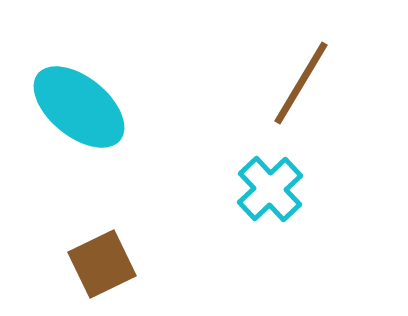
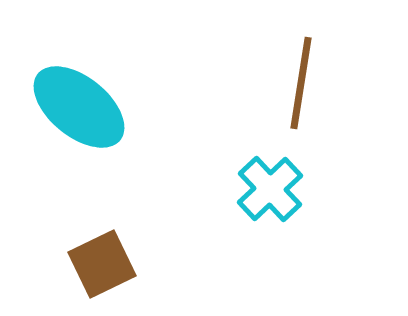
brown line: rotated 22 degrees counterclockwise
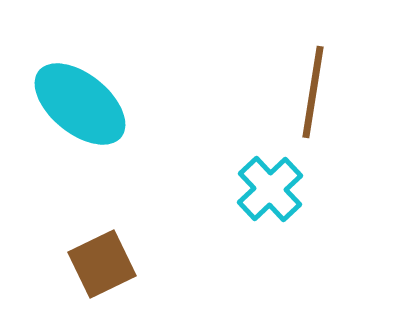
brown line: moved 12 px right, 9 px down
cyan ellipse: moved 1 px right, 3 px up
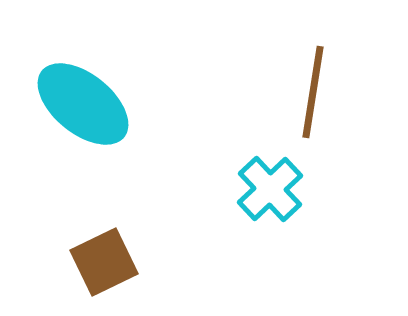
cyan ellipse: moved 3 px right
brown square: moved 2 px right, 2 px up
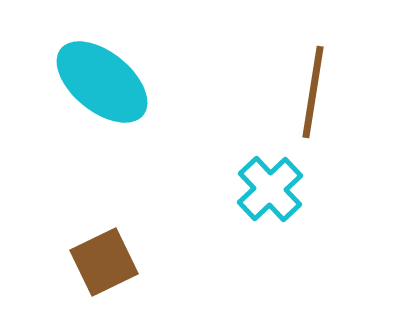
cyan ellipse: moved 19 px right, 22 px up
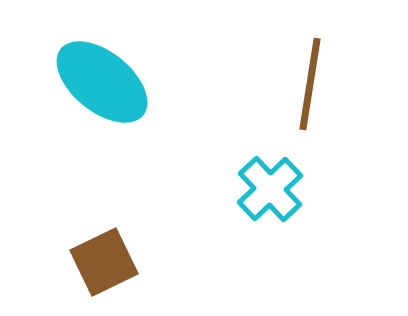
brown line: moved 3 px left, 8 px up
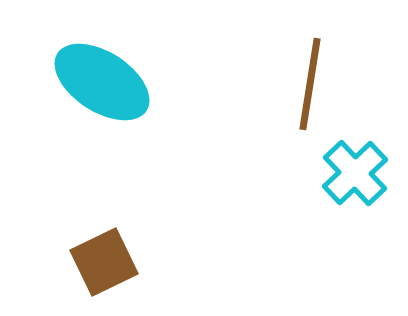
cyan ellipse: rotated 6 degrees counterclockwise
cyan cross: moved 85 px right, 16 px up
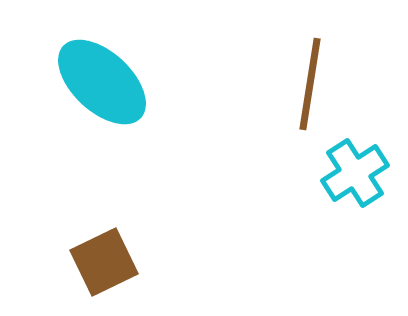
cyan ellipse: rotated 10 degrees clockwise
cyan cross: rotated 10 degrees clockwise
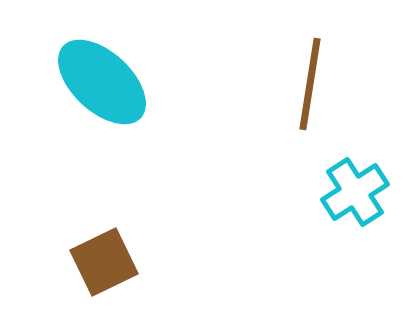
cyan cross: moved 19 px down
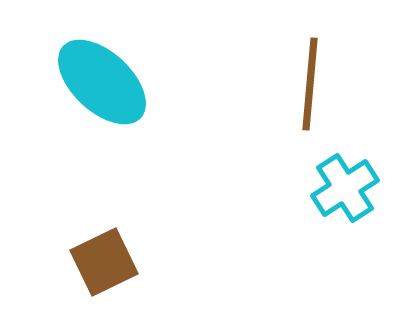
brown line: rotated 4 degrees counterclockwise
cyan cross: moved 10 px left, 4 px up
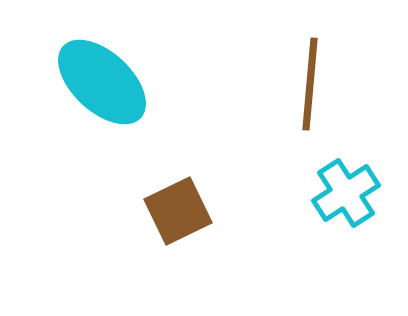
cyan cross: moved 1 px right, 5 px down
brown square: moved 74 px right, 51 px up
